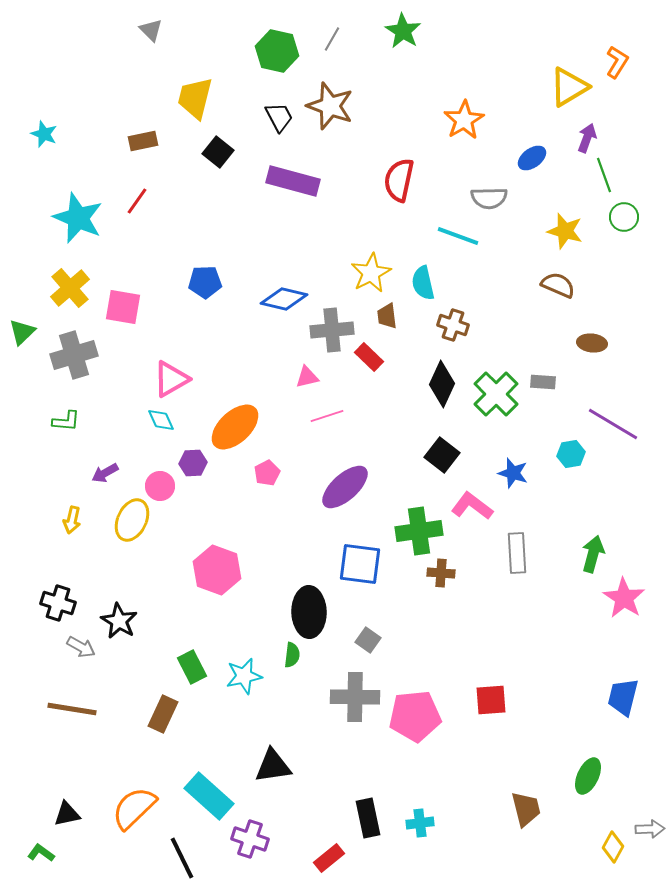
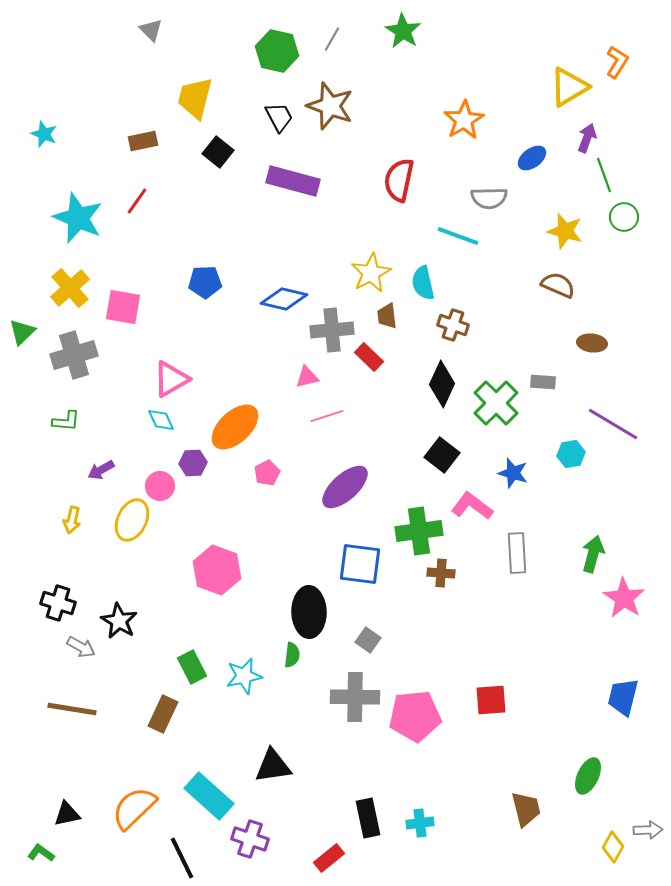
green cross at (496, 394): moved 9 px down
purple arrow at (105, 473): moved 4 px left, 3 px up
gray arrow at (650, 829): moved 2 px left, 1 px down
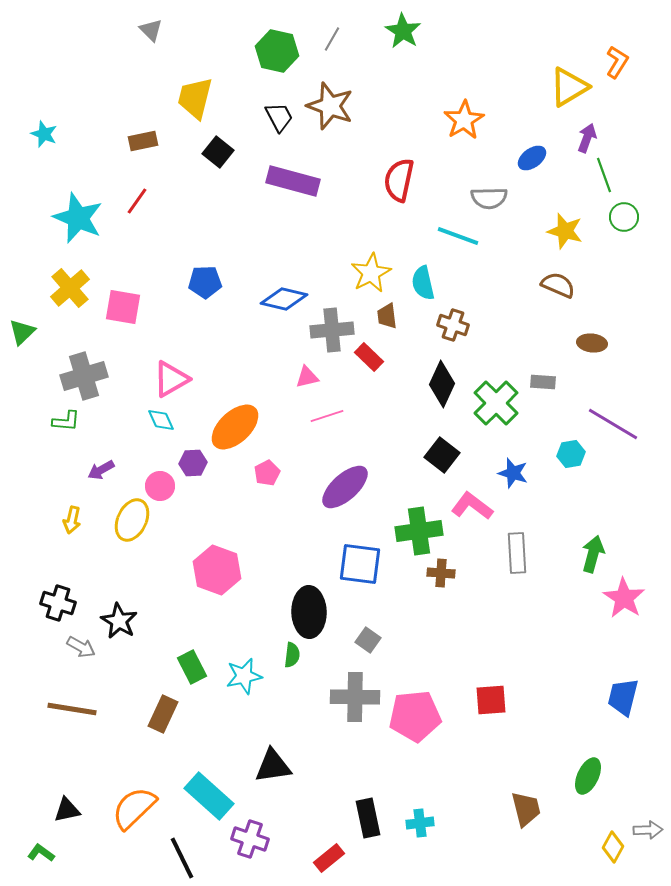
gray cross at (74, 355): moved 10 px right, 21 px down
black triangle at (67, 814): moved 4 px up
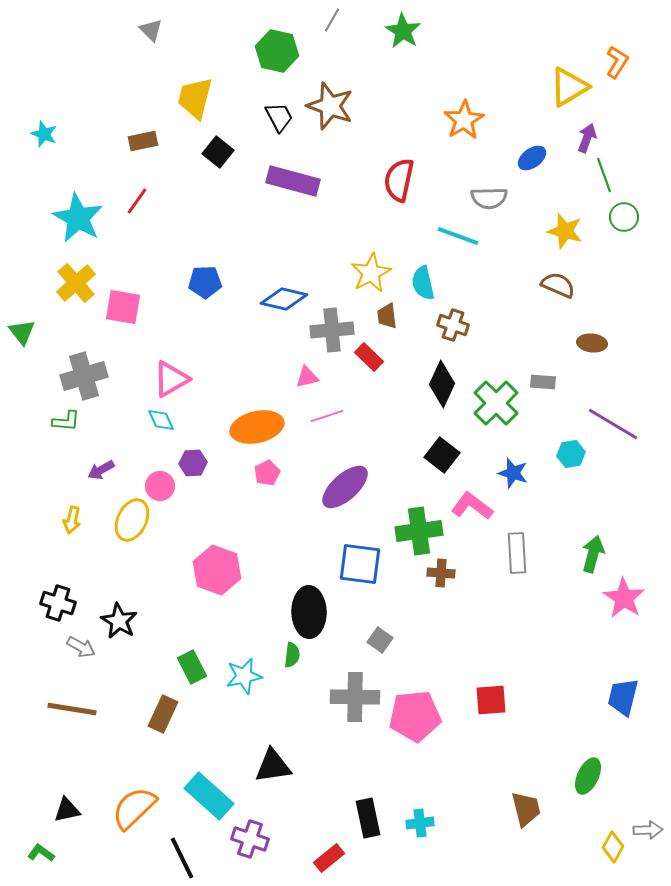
gray line at (332, 39): moved 19 px up
cyan star at (78, 218): rotated 6 degrees clockwise
yellow cross at (70, 288): moved 6 px right, 5 px up
green triangle at (22, 332): rotated 24 degrees counterclockwise
orange ellipse at (235, 427): moved 22 px right; rotated 30 degrees clockwise
gray square at (368, 640): moved 12 px right
